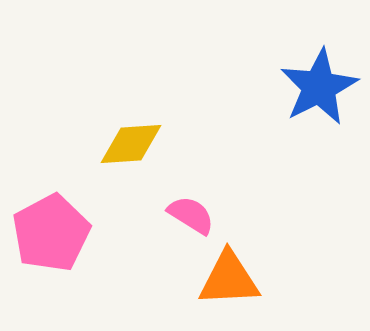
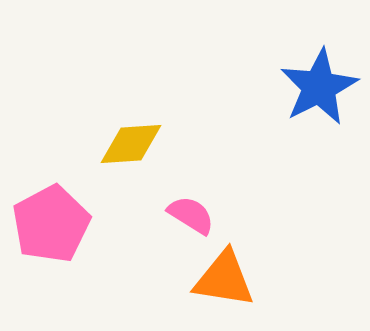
pink pentagon: moved 9 px up
orange triangle: moved 5 px left; rotated 12 degrees clockwise
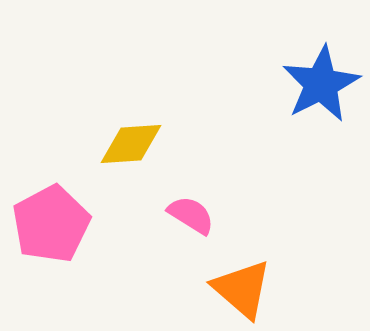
blue star: moved 2 px right, 3 px up
orange triangle: moved 18 px right, 10 px down; rotated 32 degrees clockwise
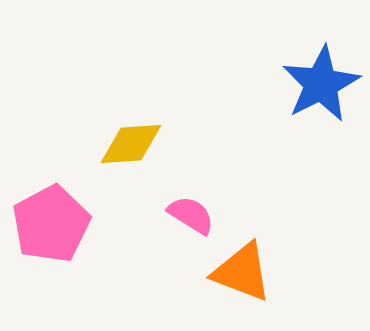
orange triangle: moved 17 px up; rotated 20 degrees counterclockwise
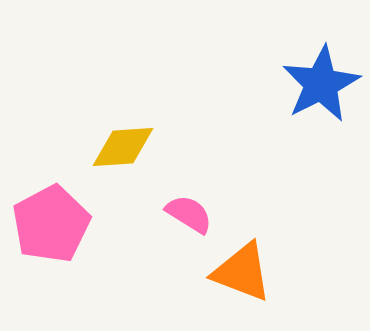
yellow diamond: moved 8 px left, 3 px down
pink semicircle: moved 2 px left, 1 px up
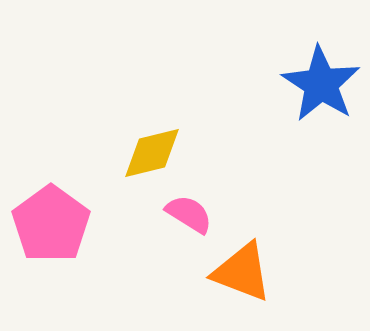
blue star: rotated 12 degrees counterclockwise
yellow diamond: moved 29 px right, 6 px down; rotated 10 degrees counterclockwise
pink pentagon: rotated 8 degrees counterclockwise
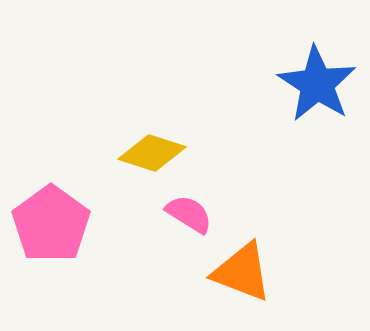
blue star: moved 4 px left
yellow diamond: rotated 32 degrees clockwise
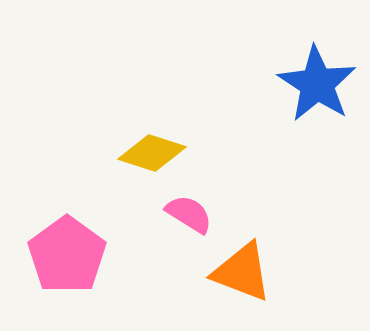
pink pentagon: moved 16 px right, 31 px down
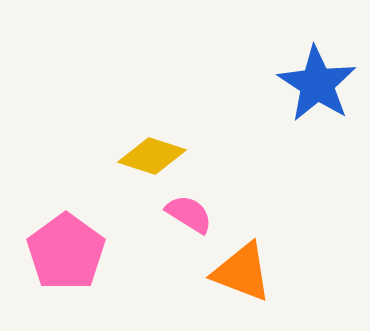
yellow diamond: moved 3 px down
pink pentagon: moved 1 px left, 3 px up
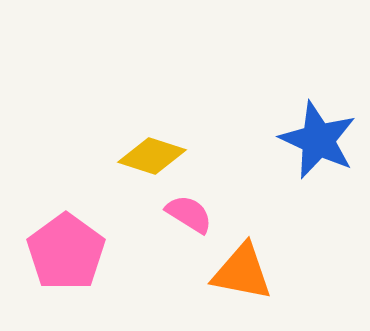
blue star: moved 1 px right, 56 px down; rotated 8 degrees counterclockwise
orange triangle: rotated 10 degrees counterclockwise
